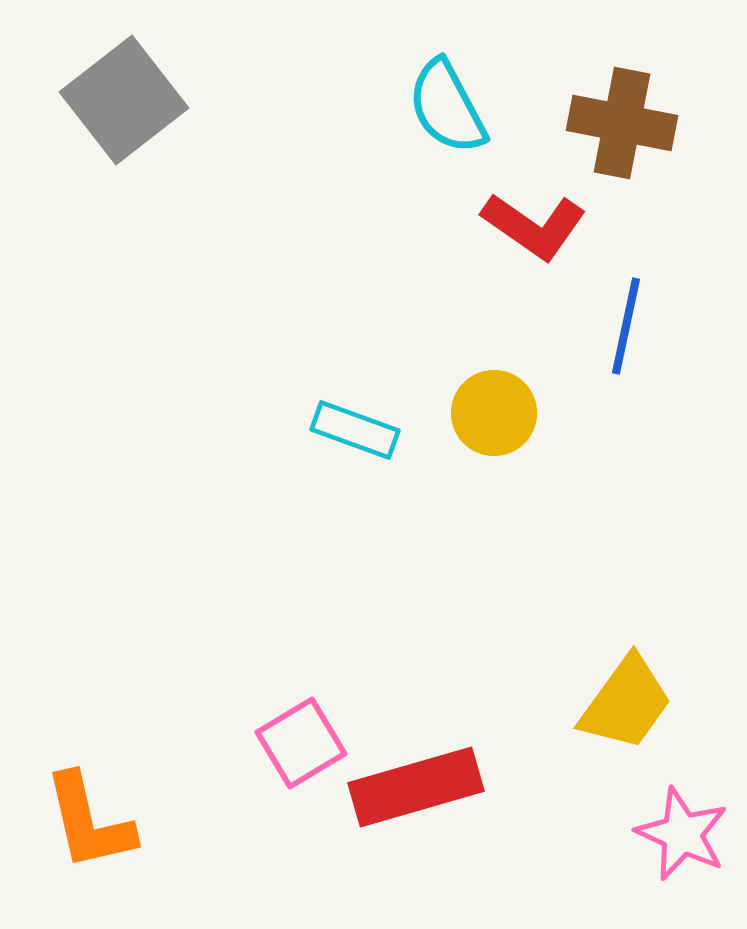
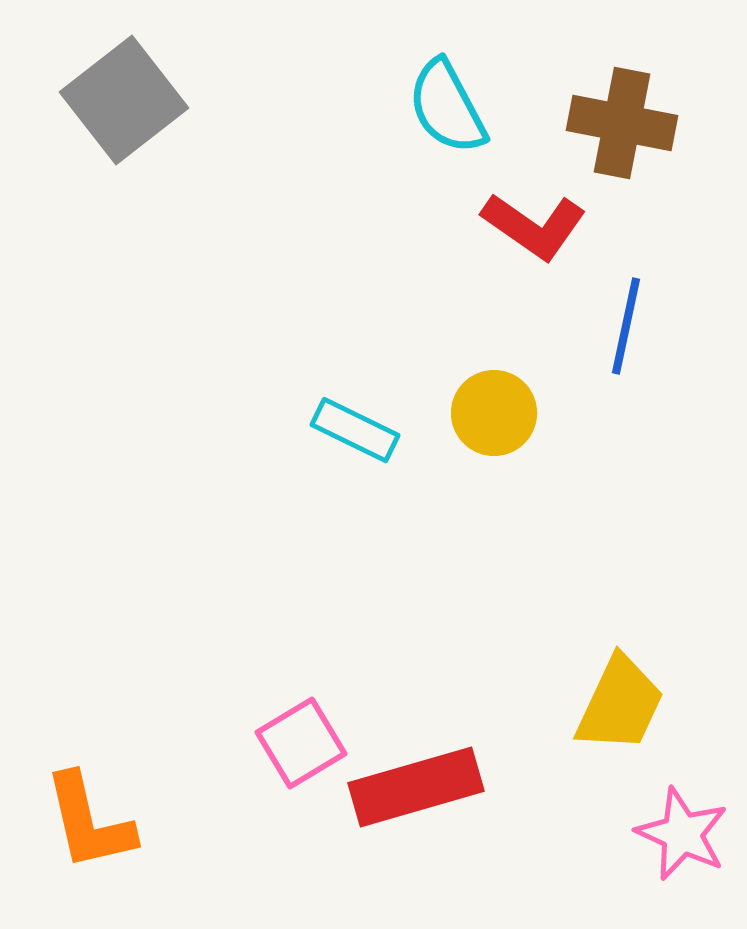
cyan rectangle: rotated 6 degrees clockwise
yellow trapezoid: moved 6 px left, 1 px down; rotated 11 degrees counterclockwise
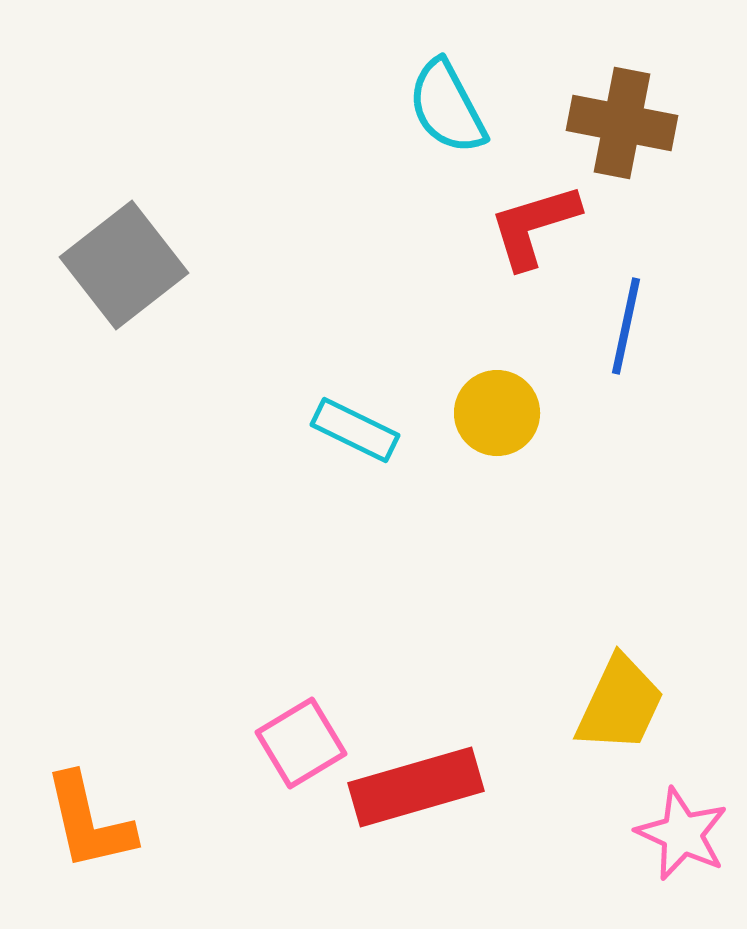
gray square: moved 165 px down
red L-shape: rotated 128 degrees clockwise
yellow circle: moved 3 px right
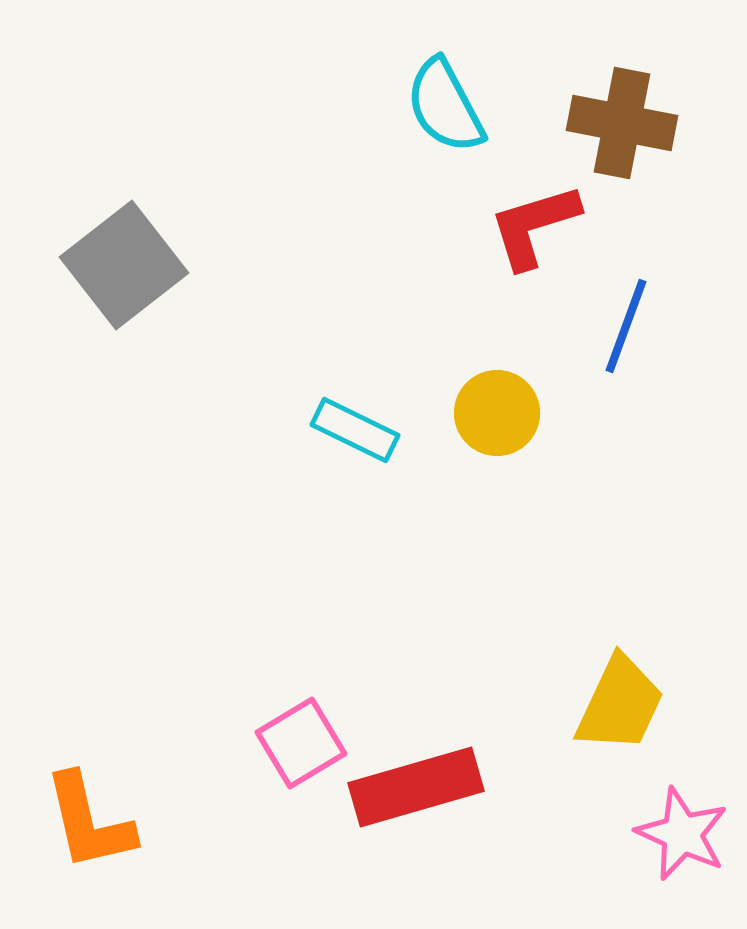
cyan semicircle: moved 2 px left, 1 px up
blue line: rotated 8 degrees clockwise
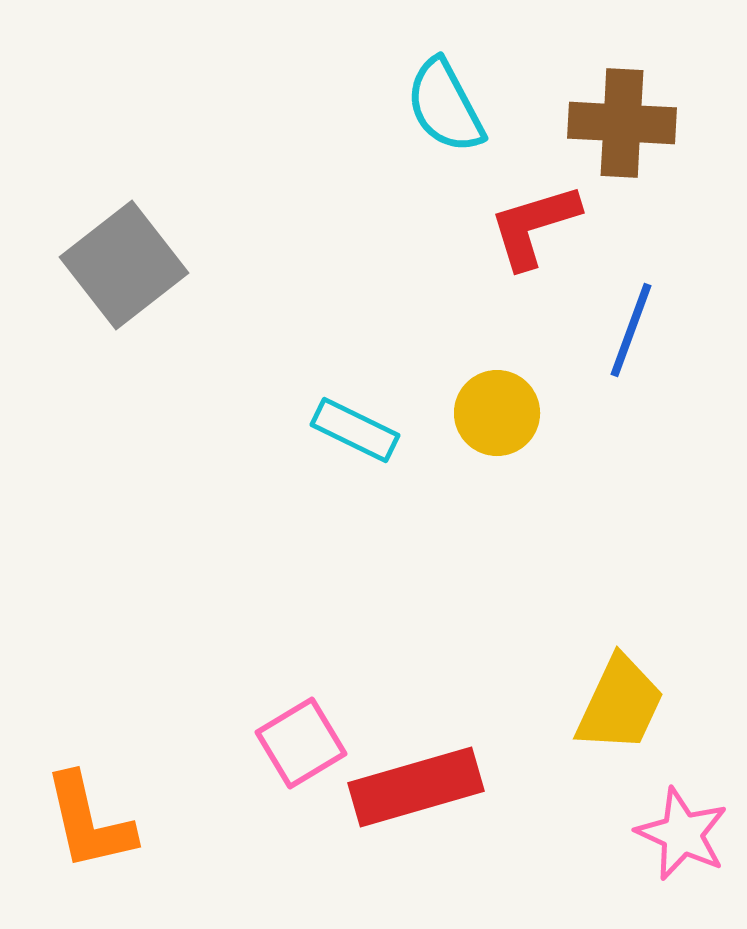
brown cross: rotated 8 degrees counterclockwise
blue line: moved 5 px right, 4 px down
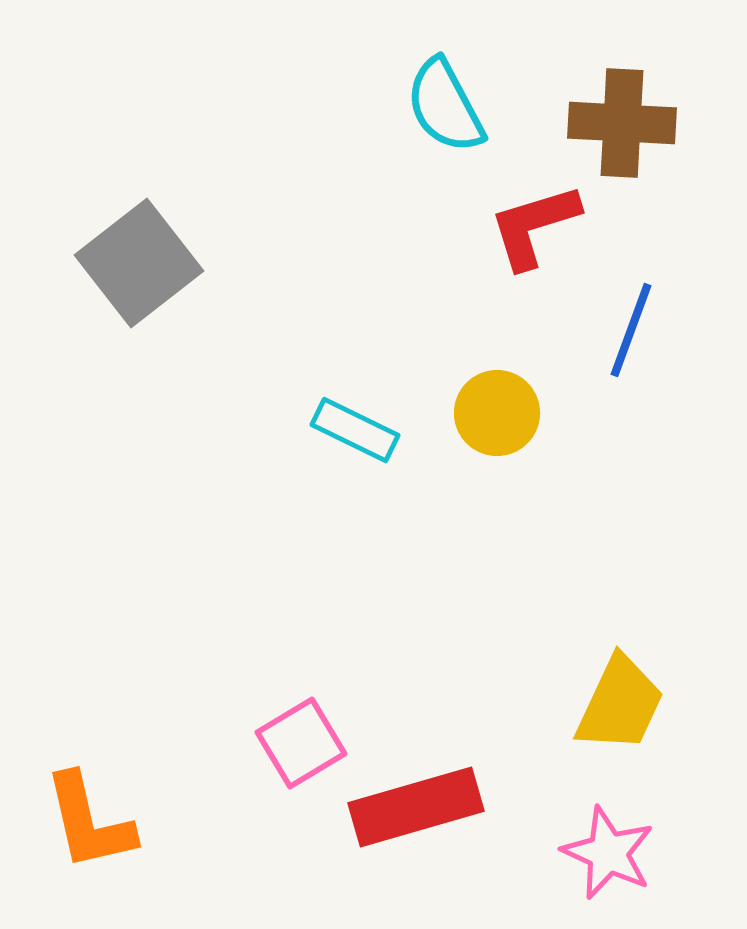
gray square: moved 15 px right, 2 px up
red rectangle: moved 20 px down
pink star: moved 74 px left, 19 px down
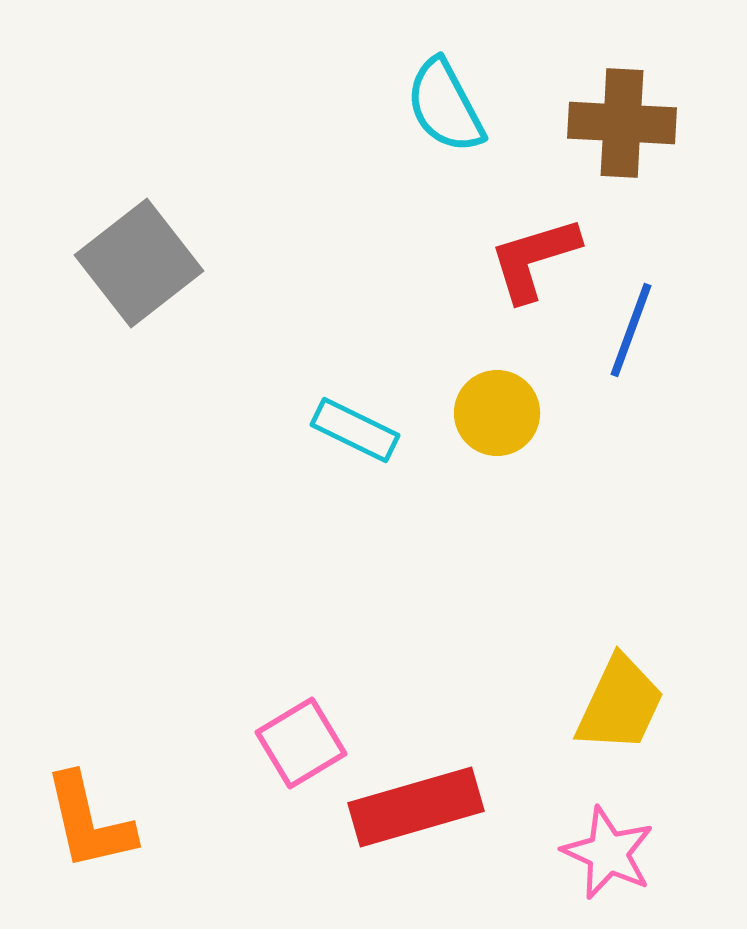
red L-shape: moved 33 px down
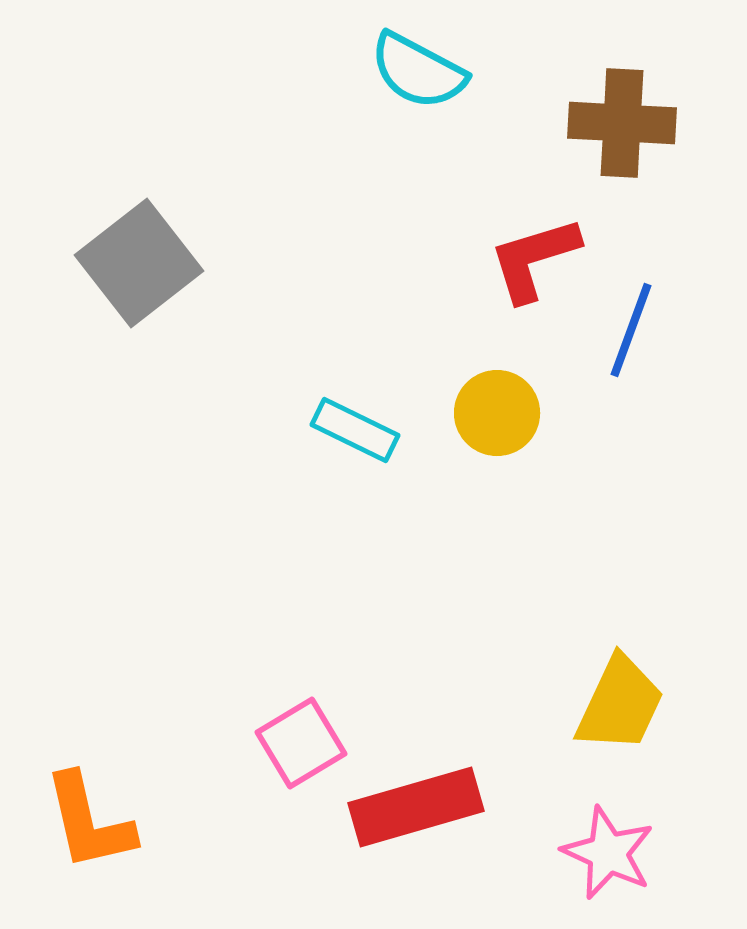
cyan semicircle: moved 27 px left, 35 px up; rotated 34 degrees counterclockwise
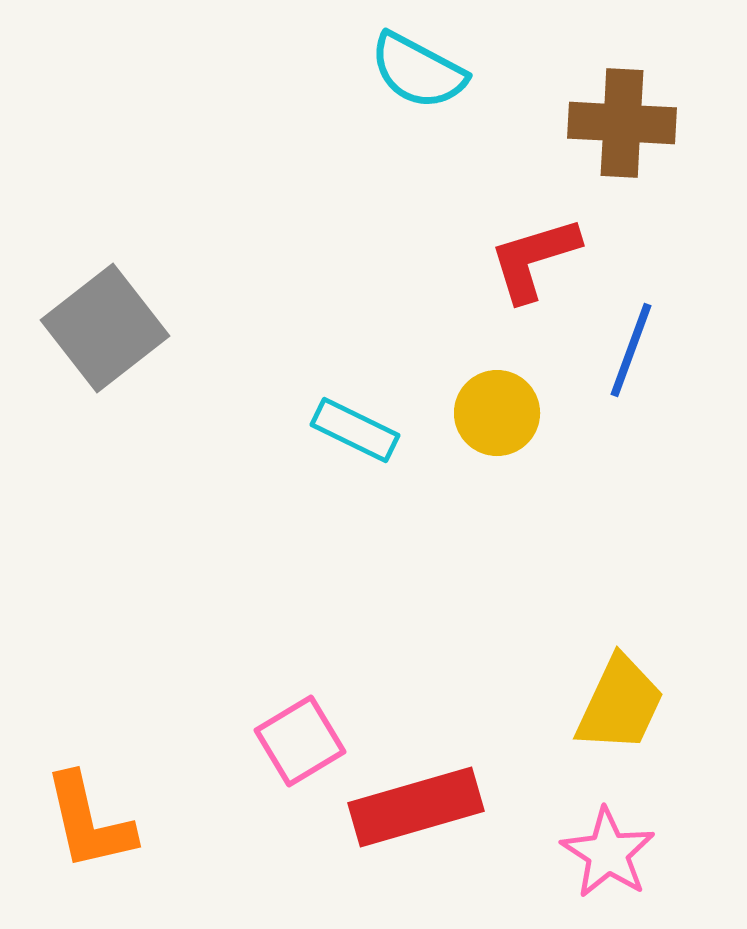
gray square: moved 34 px left, 65 px down
blue line: moved 20 px down
pink square: moved 1 px left, 2 px up
pink star: rotated 8 degrees clockwise
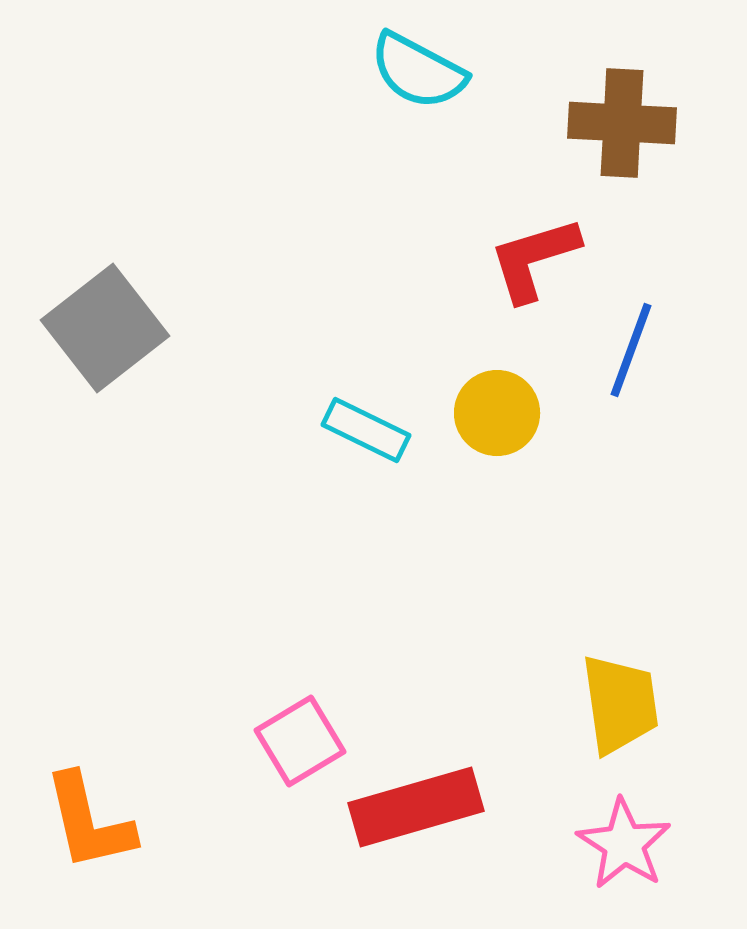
cyan rectangle: moved 11 px right
yellow trapezoid: rotated 33 degrees counterclockwise
pink star: moved 16 px right, 9 px up
